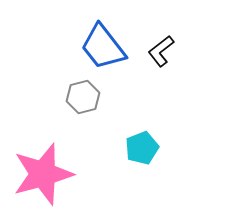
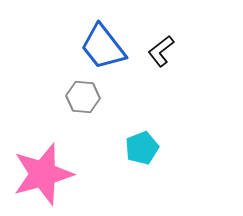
gray hexagon: rotated 20 degrees clockwise
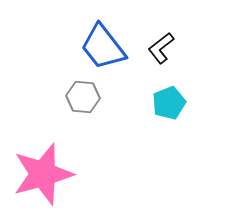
black L-shape: moved 3 px up
cyan pentagon: moved 27 px right, 45 px up
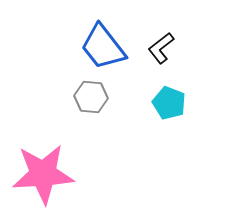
gray hexagon: moved 8 px right
cyan pentagon: rotated 28 degrees counterclockwise
pink star: rotated 12 degrees clockwise
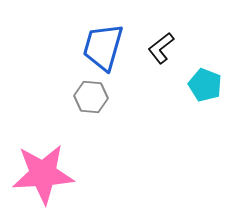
blue trapezoid: rotated 54 degrees clockwise
cyan pentagon: moved 36 px right, 18 px up
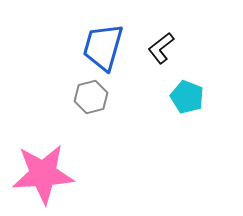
cyan pentagon: moved 18 px left, 12 px down
gray hexagon: rotated 20 degrees counterclockwise
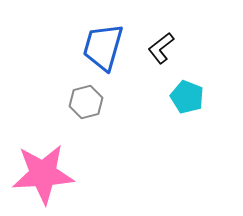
gray hexagon: moved 5 px left, 5 px down
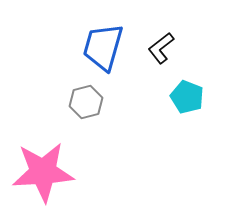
pink star: moved 2 px up
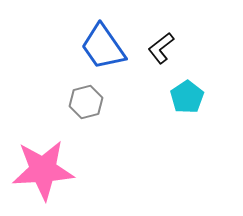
blue trapezoid: rotated 51 degrees counterclockwise
cyan pentagon: rotated 16 degrees clockwise
pink star: moved 2 px up
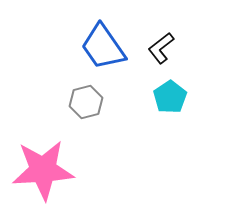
cyan pentagon: moved 17 px left
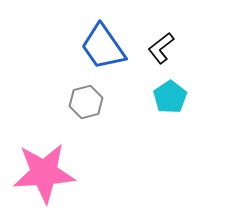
pink star: moved 1 px right, 3 px down
